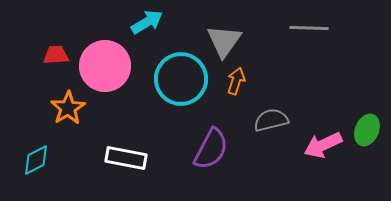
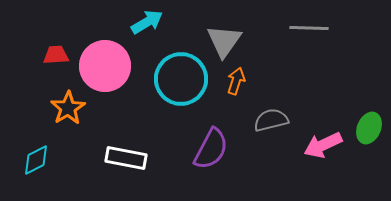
green ellipse: moved 2 px right, 2 px up
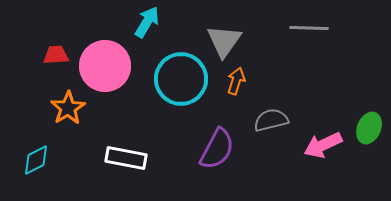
cyan arrow: rotated 28 degrees counterclockwise
purple semicircle: moved 6 px right
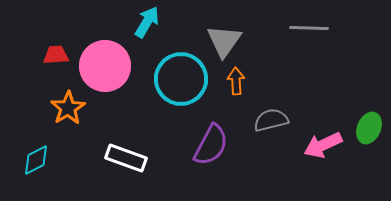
orange arrow: rotated 20 degrees counterclockwise
purple semicircle: moved 6 px left, 4 px up
white rectangle: rotated 9 degrees clockwise
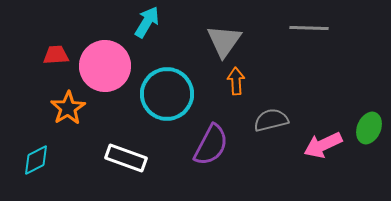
cyan circle: moved 14 px left, 15 px down
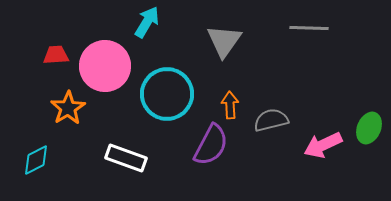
orange arrow: moved 6 px left, 24 px down
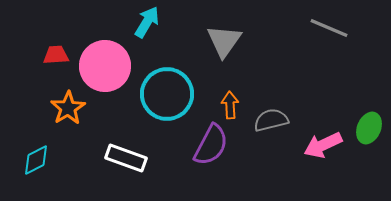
gray line: moved 20 px right; rotated 21 degrees clockwise
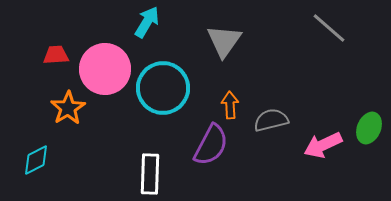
gray line: rotated 18 degrees clockwise
pink circle: moved 3 px down
cyan circle: moved 4 px left, 6 px up
white rectangle: moved 24 px right, 16 px down; rotated 72 degrees clockwise
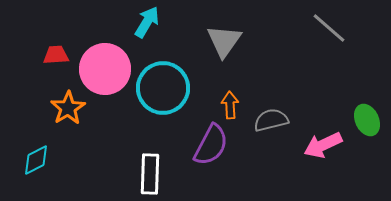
green ellipse: moved 2 px left, 8 px up; rotated 48 degrees counterclockwise
